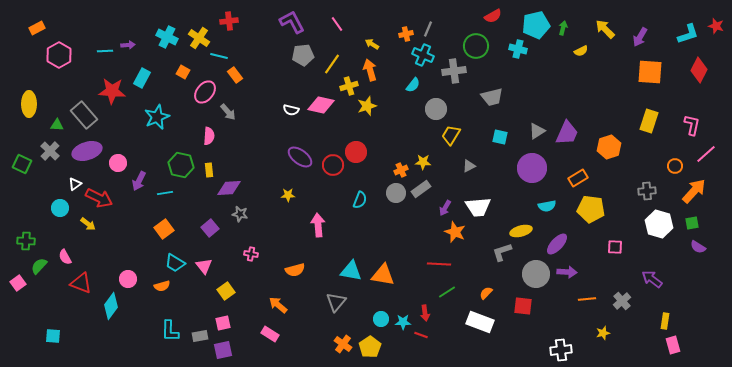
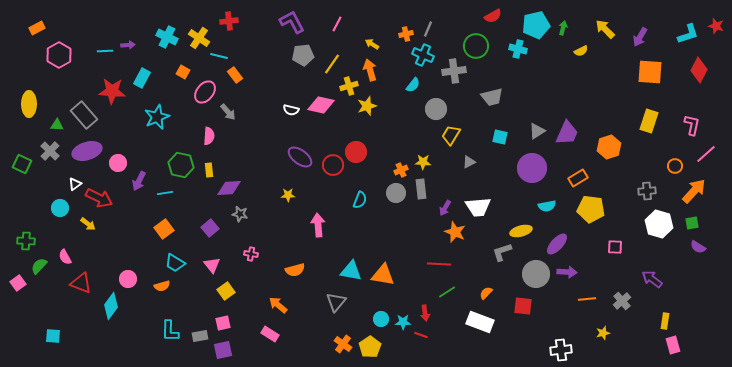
pink line at (337, 24): rotated 63 degrees clockwise
gray triangle at (469, 166): moved 4 px up
gray rectangle at (421, 189): rotated 60 degrees counterclockwise
pink triangle at (204, 266): moved 8 px right, 1 px up
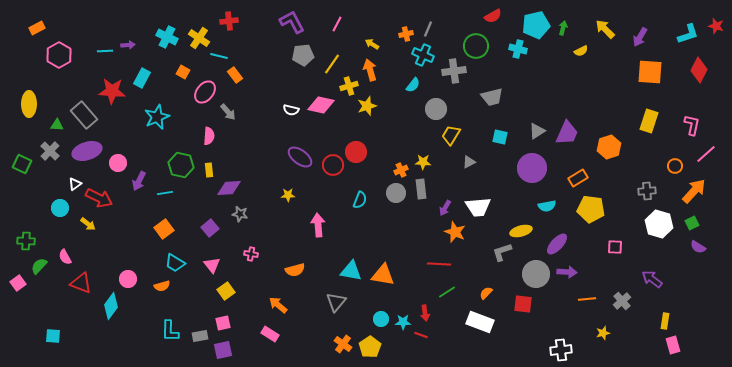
green square at (692, 223): rotated 16 degrees counterclockwise
red square at (523, 306): moved 2 px up
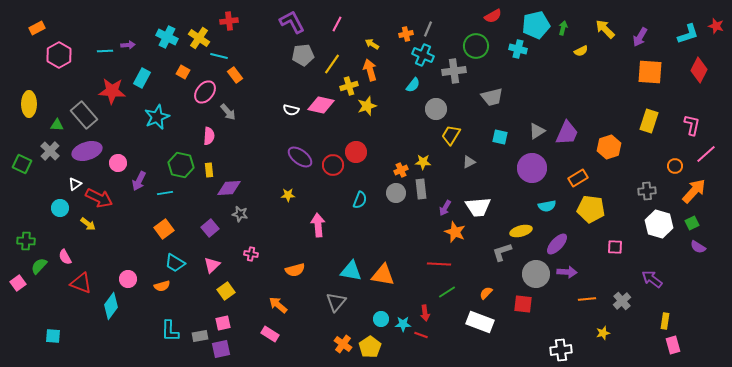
pink triangle at (212, 265): rotated 24 degrees clockwise
cyan star at (403, 322): moved 2 px down
purple square at (223, 350): moved 2 px left, 1 px up
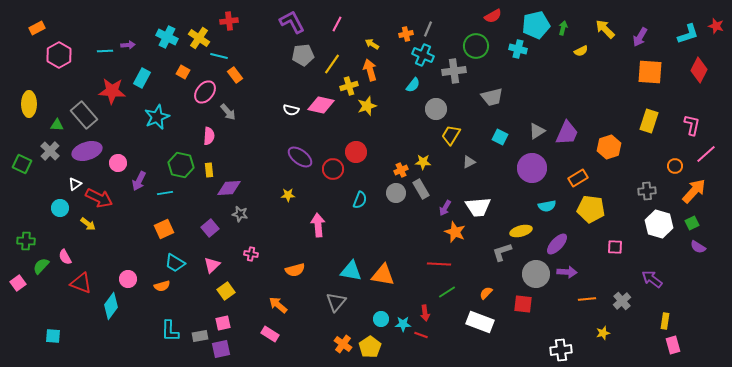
cyan square at (500, 137): rotated 14 degrees clockwise
red circle at (333, 165): moved 4 px down
gray rectangle at (421, 189): rotated 24 degrees counterclockwise
orange square at (164, 229): rotated 12 degrees clockwise
green semicircle at (39, 266): moved 2 px right
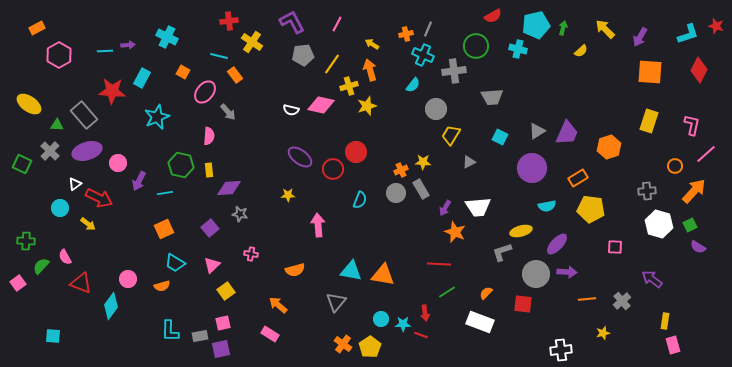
yellow cross at (199, 38): moved 53 px right, 4 px down
yellow semicircle at (581, 51): rotated 16 degrees counterclockwise
gray trapezoid at (492, 97): rotated 10 degrees clockwise
yellow ellipse at (29, 104): rotated 55 degrees counterclockwise
green square at (692, 223): moved 2 px left, 2 px down
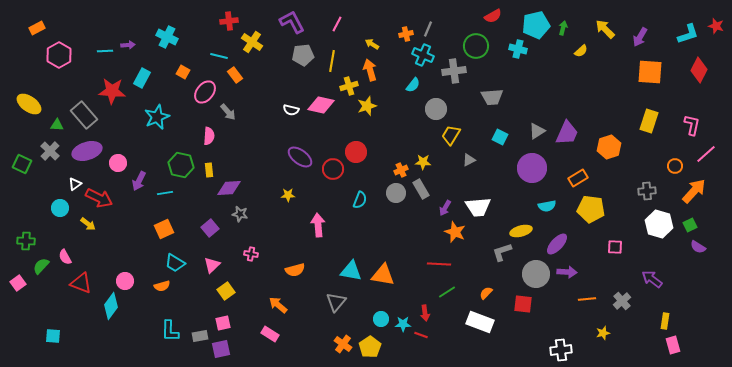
yellow line at (332, 64): moved 3 px up; rotated 25 degrees counterclockwise
gray triangle at (469, 162): moved 2 px up
pink circle at (128, 279): moved 3 px left, 2 px down
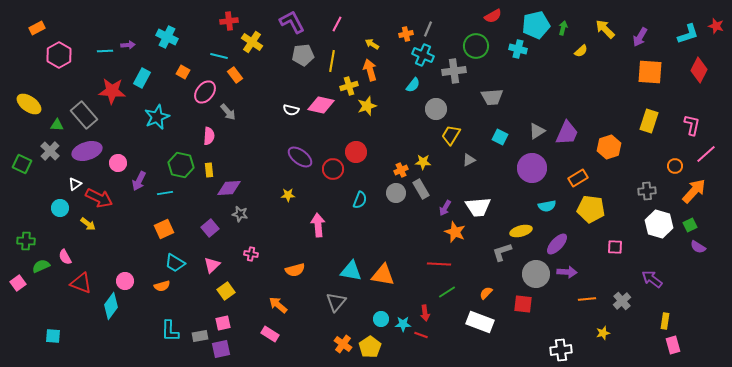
green semicircle at (41, 266): rotated 24 degrees clockwise
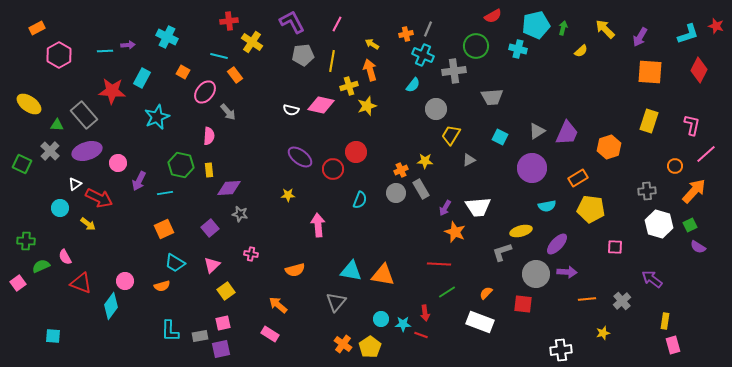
yellow star at (423, 162): moved 2 px right, 1 px up
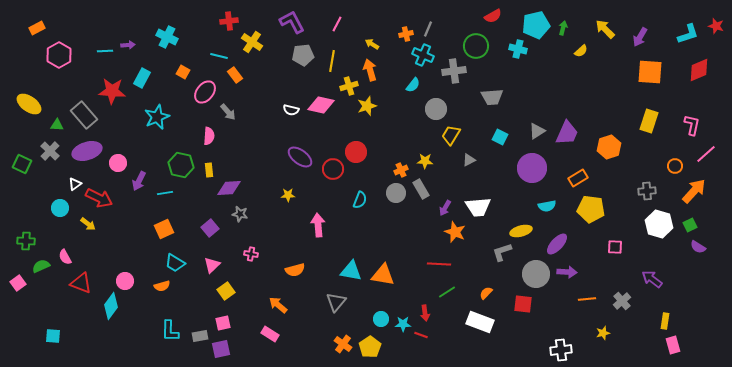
red diamond at (699, 70): rotated 40 degrees clockwise
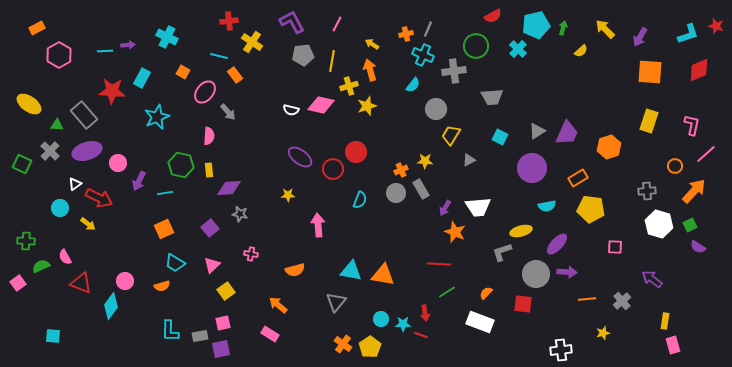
cyan cross at (518, 49): rotated 30 degrees clockwise
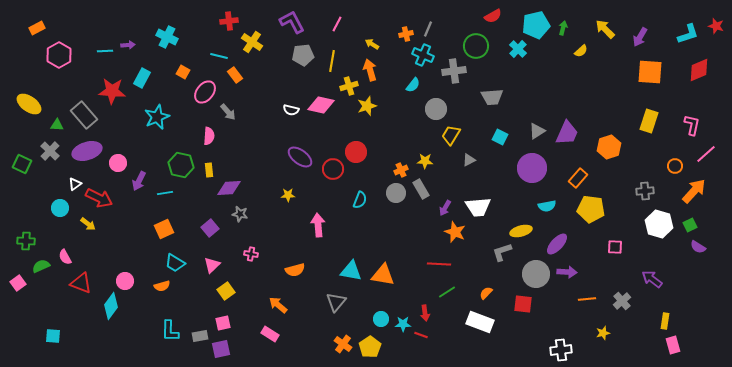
orange rectangle at (578, 178): rotated 18 degrees counterclockwise
gray cross at (647, 191): moved 2 px left
